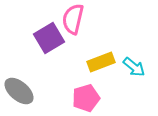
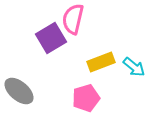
purple square: moved 2 px right
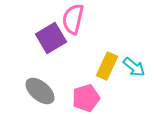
yellow rectangle: moved 6 px right, 4 px down; rotated 44 degrees counterclockwise
gray ellipse: moved 21 px right
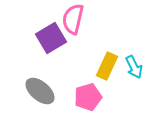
cyan arrow: rotated 25 degrees clockwise
pink pentagon: moved 2 px right, 1 px up
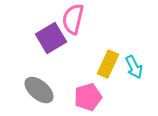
yellow rectangle: moved 1 px right, 2 px up
gray ellipse: moved 1 px left, 1 px up
